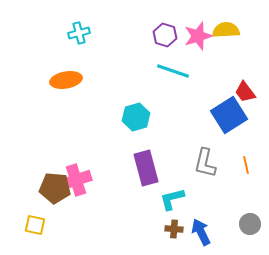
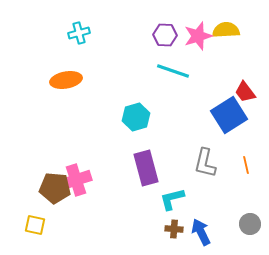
purple hexagon: rotated 15 degrees counterclockwise
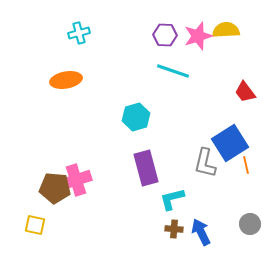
blue square: moved 1 px right, 28 px down
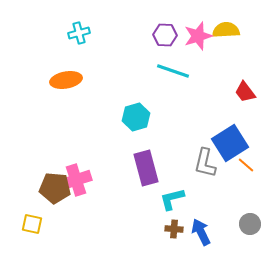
orange line: rotated 36 degrees counterclockwise
yellow square: moved 3 px left, 1 px up
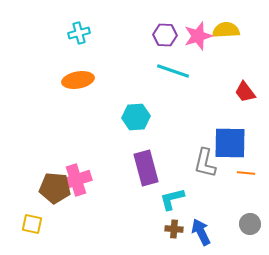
orange ellipse: moved 12 px right
cyan hexagon: rotated 12 degrees clockwise
blue square: rotated 33 degrees clockwise
orange line: moved 8 px down; rotated 36 degrees counterclockwise
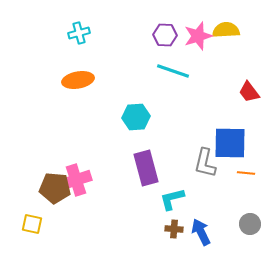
red trapezoid: moved 4 px right
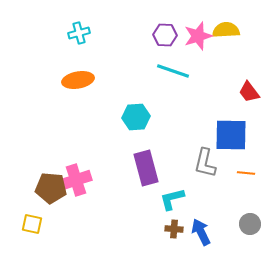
blue square: moved 1 px right, 8 px up
brown pentagon: moved 4 px left
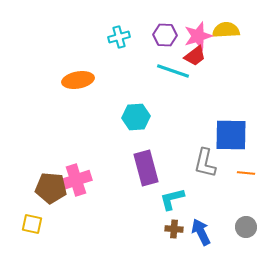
cyan cross: moved 40 px right, 4 px down
red trapezoid: moved 54 px left, 36 px up; rotated 90 degrees counterclockwise
gray circle: moved 4 px left, 3 px down
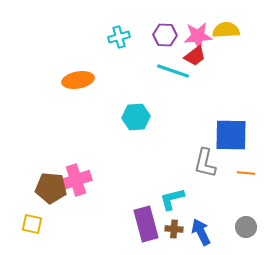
pink star: rotated 12 degrees clockwise
purple rectangle: moved 56 px down
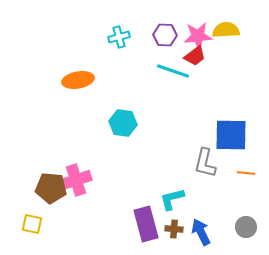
cyan hexagon: moved 13 px left, 6 px down; rotated 12 degrees clockwise
